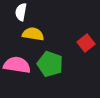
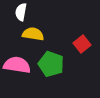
red square: moved 4 px left, 1 px down
green pentagon: moved 1 px right
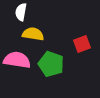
red square: rotated 18 degrees clockwise
pink semicircle: moved 5 px up
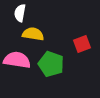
white semicircle: moved 1 px left, 1 px down
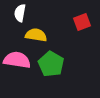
yellow semicircle: moved 3 px right, 1 px down
red square: moved 22 px up
green pentagon: rotated 10 degrees clockwise
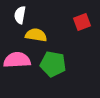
white semicircle: moved 2 px down
pink semicircle: rotated 12 degrees counterclockwise
green pentagon: moved 2 px right; rotated 20 degrees counterclockwise
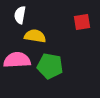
red square: rotated 12 degrees clockwise
yellow semicircle: moved 1 px left, 1 px down
green pentagon: moved 3 px left, 2 px down
